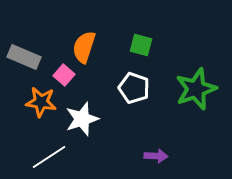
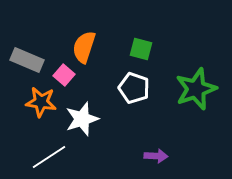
green square: moved 4 px down
gray rectangle: moved 3 px right, 3 px down
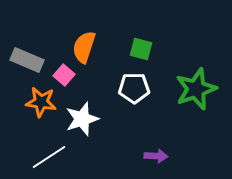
white pentagon: rotated 20 degrees counterclockwise
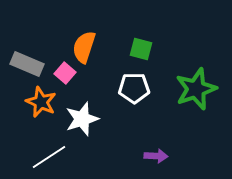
gray rectangle: moved 4 px down
pink square: moved 1 px right, 2 px up
orange star: rotated 16 degrees clockwise
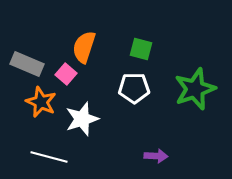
pink square: moved 1 px right, 1 px down
green star: moved 1 px left
white line: rotated 48 degrees clockwise
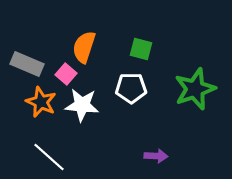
white pentagon: moved 3 px left
white star: moved 14 px up; rotated 24 degrees clockwise
white line: rotated 27 degrees clockwise
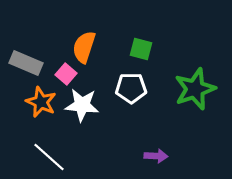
gray rectangle: moved 1 px left, 1 px up
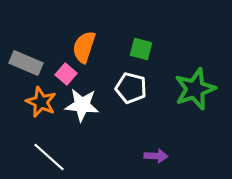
white pentagon: rotated 16 degrees clockwise
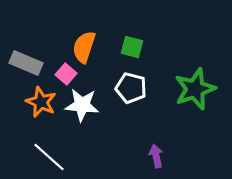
green square: moved 9 px left, 2 px up
purple arrow: rotated 105 degrees counterclockwise
